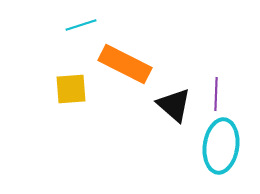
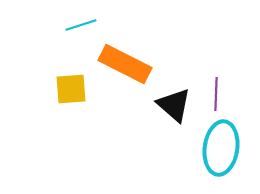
cyan ellipse: moved 2 px down
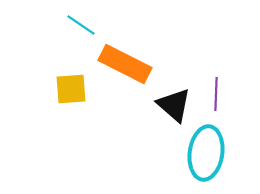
cyan line: rotated 52 degrees clockwise
cyan ellipse: moved 15 px left, 5 px down
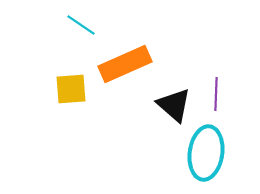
orange rectangle: rotated 51 degrees counterclockwise
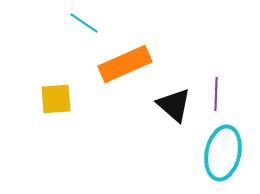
cyan line: moved 3 px right, 2 px up
yellow square: moved 15 px left, 10 px down
cyan ellipse: moved 17 px right; rotated 4 degrees clockwise
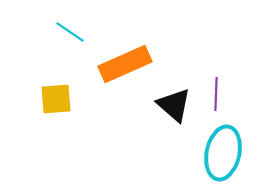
cyan line: moved 14 px left, 9 px down
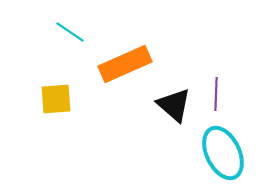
cyan ellipse: rotated 38 degrees counterclockwise
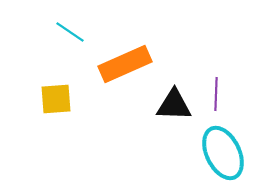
black triangle: rotated 39 degrees counterclockwise
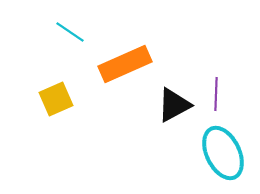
yellow square: rotated 20 degrees counterclockwise
black triangle: rotated 30 degrees counterclockwise
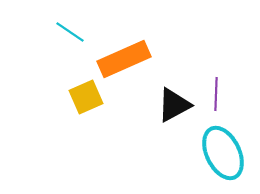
orange rectangle: moved 1 px left, 5 px up
yellow square: moved 30 px right, 2 px up
